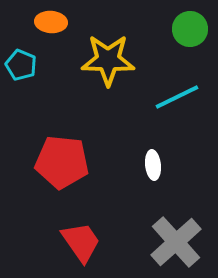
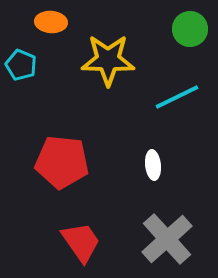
gray cross: moved 9 px left, 3 px up
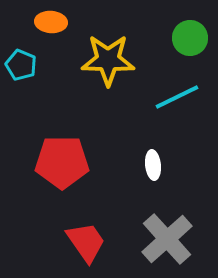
green circle: moved 9 px down
red pentagon: rotated 6 degrees counterclockwise
red trapezoid: moved 5 px right
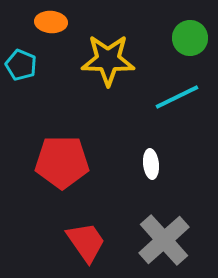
white ellipse: moved 2 px left, 1 px up
gray cross: moved 3 px left, 1 px down
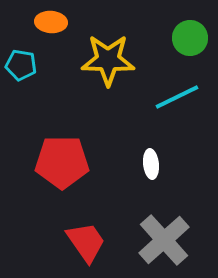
cyan pentagon: rotated 12 degrees counterclockwise
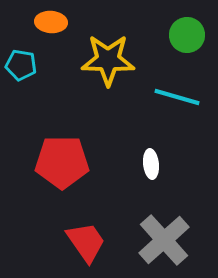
green circle: moved 3 px left, 3 px up
cyan line: rotated 42 degrees clockwise
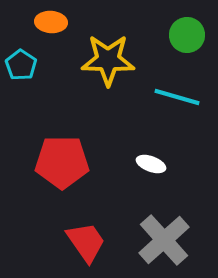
cyan pentagon: rotated 24 degrees clockwise
white ellipse: rotated 64 degrees counterclockwise
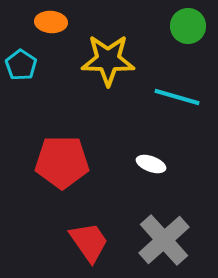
green circle: moved 1 px right, 9 px up
red trapezoid: moved 3 px right
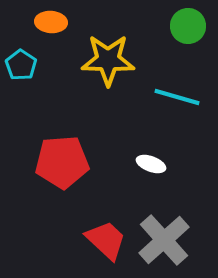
red pentagon: rotated 4 degrees counterclockwise
red trapezoid: moved 17 px right, 2 px up; rotated 12 degrees counterclockwise
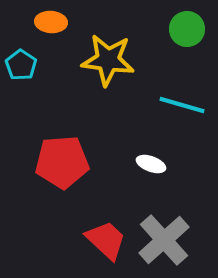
green circle: moved 1 px left, 3 px down
yellow star: rotated 6 degrees clockwise
cyan line: moved 5 px right, 8 px down
